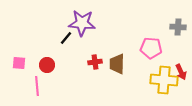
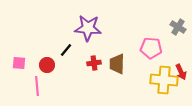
purple star: moved 6 px right, 5 px down
gray cross: rotated 28 degrees clockwise
black line: moved 12 px down
red cross: moved 1 px left, 1 px down
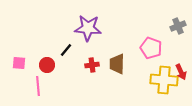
gray cross: moved 1 px up; rotated 35 degrees clockwise
pink pentagon: rotated 15 degrees clockwise
red cross: moved 2 px left, 2 px down
pink line: moved 1 px right
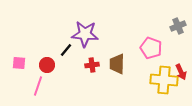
purple star: moved 3 px left, 6 px down
pink line: rotated 24 degrees clockwise
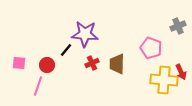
red cross: moved 2 px up; rotated 16 degrees counterclockwise
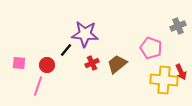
brown trapezoid: rotated 50 degrees clockwise
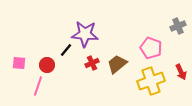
yellow cross: moved 13 px left, 1 px down; rotated 24 degrees counterclockwise
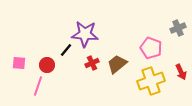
gray cross: moved 2 px down
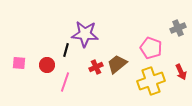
black line: rotated 24 degrees counterclockwise
red cross: moved 4 px right, 4 px down
pink line: moved 27 px right, 4 px up
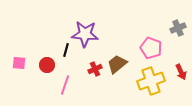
red cross: moved 1 px left, 2 px down
pink line: moved 3 px down
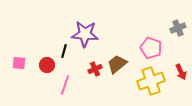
black line: moved 2 px left, 1 px down
